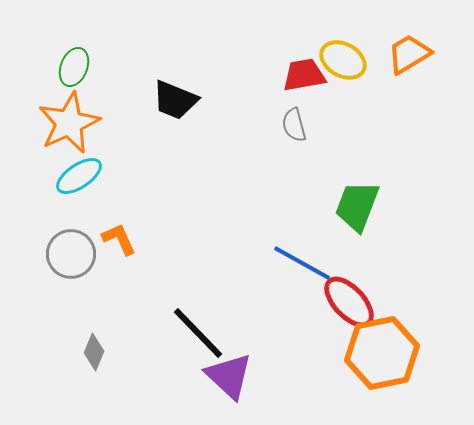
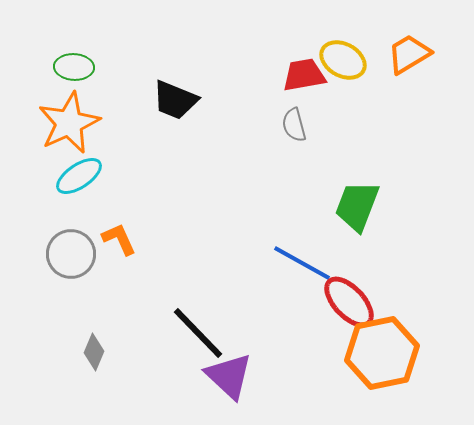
green ellipse: rotated 72 degrees clockwise
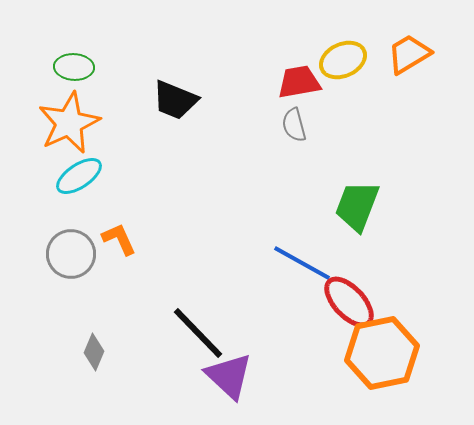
yellow ellipse: rotated 54 degrees counterclockwise
red trapezoid: moved 5 px left, 7 px down
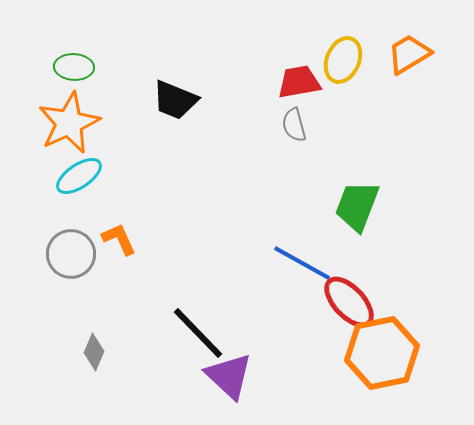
yellow ellipse: rotated 42 degrees counterclockwise
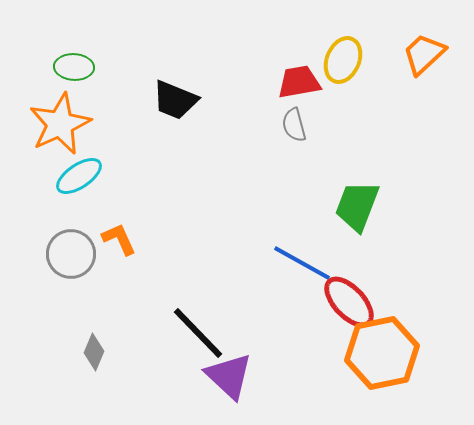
orange trapezoid: moved 15 px right; rotated 12 degrees counterclockwise
orange star: moved 9 px left, 1 px down
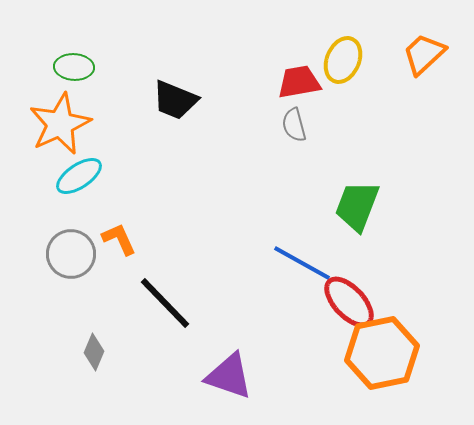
black line: moved 33 px left, 30 px up
purple triangle: rotated 24 degrees counterclockwise
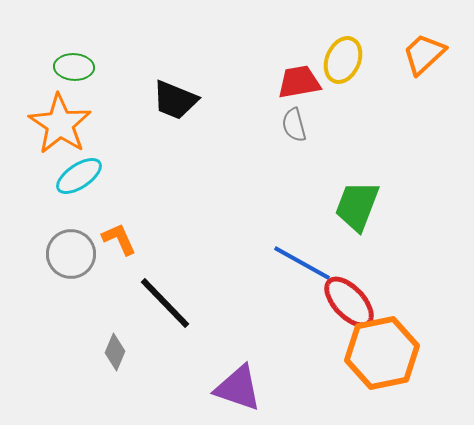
orange star: rotated 14 degrees counterclockwise
gray diamond: moved 21 px right
purple triangle: moved 9 px right, 12 px down
